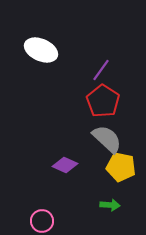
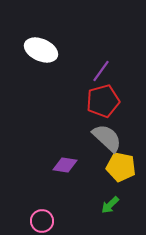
purple line: moved 1 px down
red pentagon: rotated 24 degrees clockwise
gray semicircle: moved 1 px up
purple diamond: rotated 15 degrees counterclockwise
green arrow: rotated 132 degrees clockwise
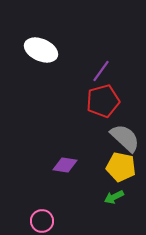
gray semicircle: moved 18 px right
green arrow: moved 4 px right, 8 px up; rotated 18 degrees clockwise
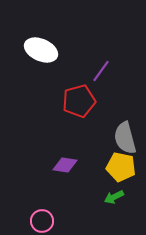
red pentagon: moved 24 px left
gray semicircle: rotated 148 degrees counterclockwise
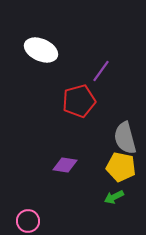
pink circle: moved 14 px left
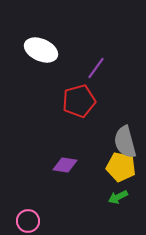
purple line: moved 5 px left, 3 px up
gray semicircle: moved 4 px down
green arrow: moved 4 px right
